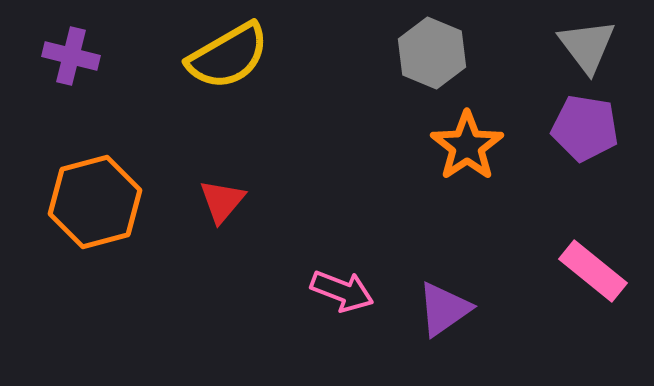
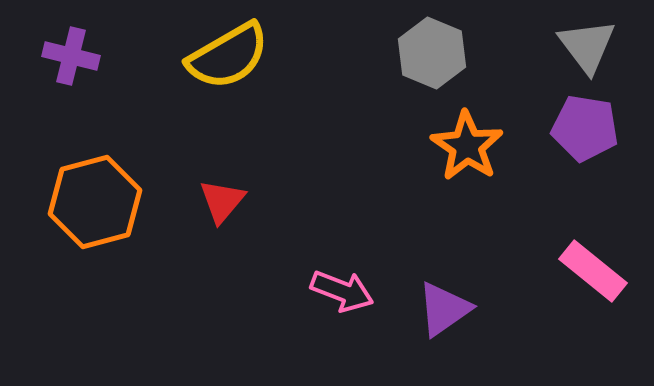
orange star: rotated 4 degrees counterclockwise
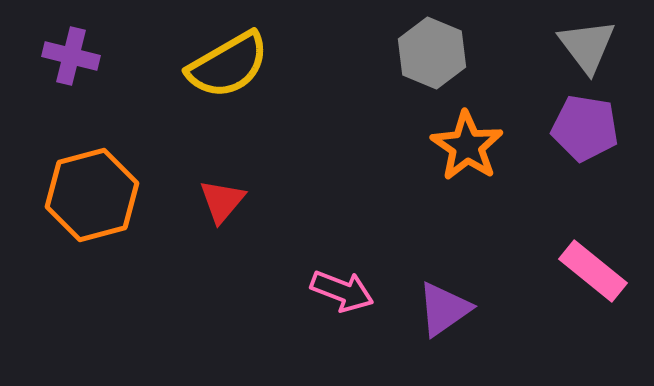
yellow semicircle: moved 9 px down
orange hexagon: moved 3 px left, 7 px up
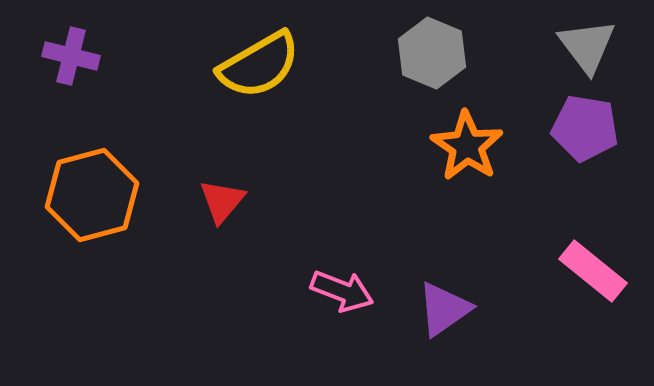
yellow semicircle: moved 31 px right
